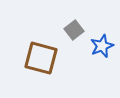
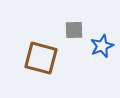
gray square: rotated 36 degrees clockwise
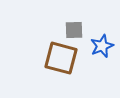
brown square: moved 20 px right
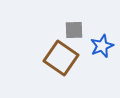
brown square: rotated 20 degrees clockwise
